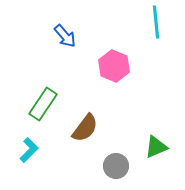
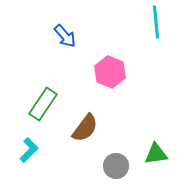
pink hexagon: moved 4 px left, 6 px down
green triangle: moved 7 px down; rotated 15 degrees clockwise
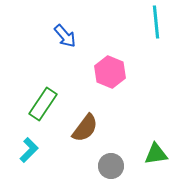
gray circle: moved 5 px left
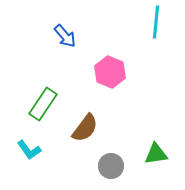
cyan line: rotated 12 degrees clockwise
cyan L-shape: rotated 100 degrees clockwise
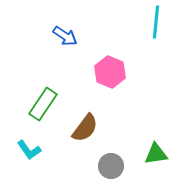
blue arrow: rotated 15 degrees counterclockwise
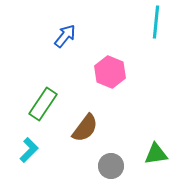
blue arrow: rotated 85 degrees counterclockwise
cyan L-shape: rotated 100 degrees counterclockwise
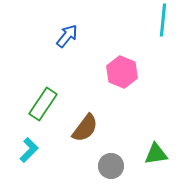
cyan line: moved 7 px right, 2 px up
blue arrow: moved 2 px right
pink hexagon: moved 12 px right
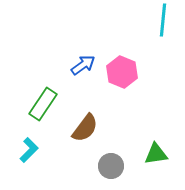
blue arrow: moved 16 px right, 29 px down; rotated 15 degrees clockwise
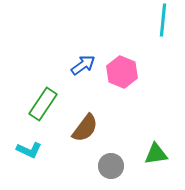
cyan L-shape: rotated 70 degrees clockwise
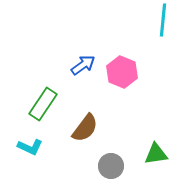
cyan L-shape: moved 1 px right, 3 px up
